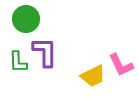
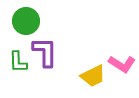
green circle: moved 2 px down
pink L-shape: moved 1 px right, 1 px up; rotated 32 degrees counterclockwise
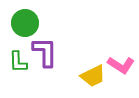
green circle: moved 1 px left, 2 px down
pink L-shape: moved 1 px left, 1 px down
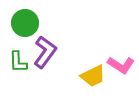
purple L-shape: rotated 36 degrees clockwise
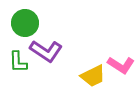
purple L-shape: moved 1 px right, 1 px up; rotated 88 degrees clockwise
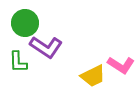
purple L-shape: moved 4 px up
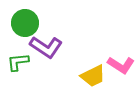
green L-shape: rotated 85 degrees clockwise
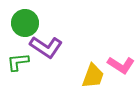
yellow trapezoid: rotated 44 degrees counterclockwise
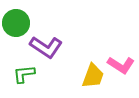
green circle: moved 9 px left
green L-shape: moved 6 px right, 12 px down
